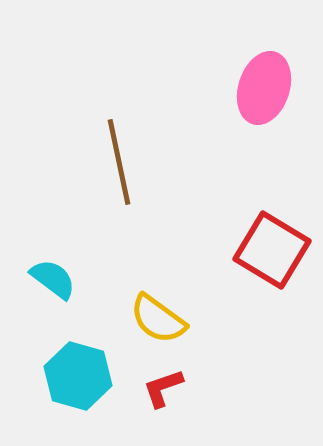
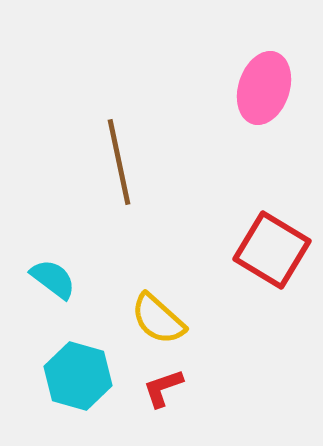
yellow semicircle: rotated 6 degrees clockwise
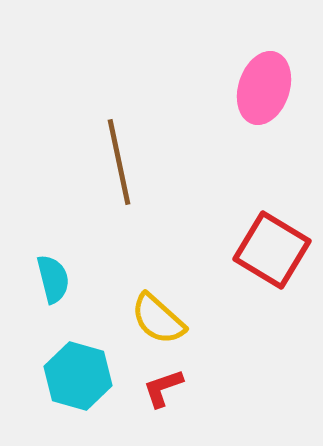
cyan semicircle: rotated 39 degrees clockwise
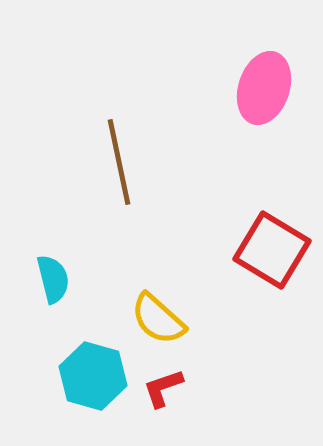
cyan hexagon: moved 15 px right
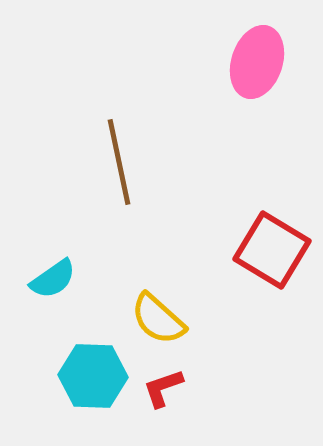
pink ellipse: moved 7 px left, 26 px up
cyan semicircle: rotated 69 degrees clockwise
cyan hexagon: rotated 14 degrees counterclockwise
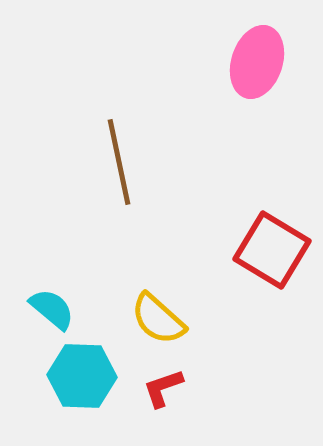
cyan semicircle: moved 1 px left, 30 px down; rotated 105 degrees counterclockwise
cyan hexagon: moved 11 px left
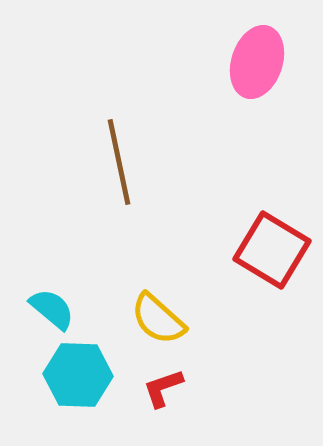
cyan hexagon: moved 4 px left, 1 px up
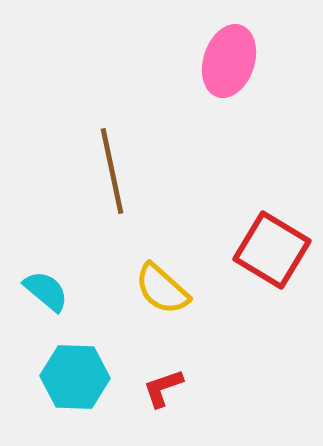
pink ellipse: moved 28 px left, 1 px up
brown line: moved 7 px left, 9 px down
cyan semicircle: moved 6 px left, 18 px up
yellow semicircle: moved 4 px right, 30 px up
cyan hexagon: moved 3 px left, 2 px down
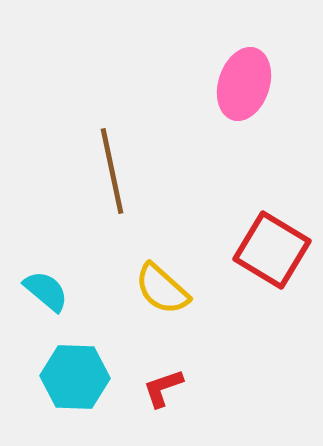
pink ellipse: moved 15 px right, 23 px down
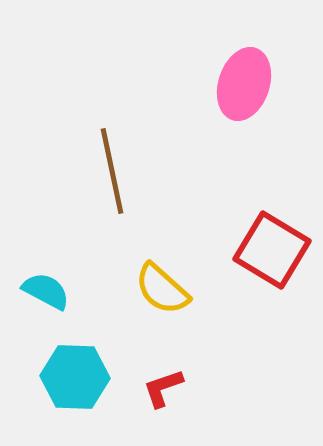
cyan semicircle: rotated 12 degrees counterclockwise
